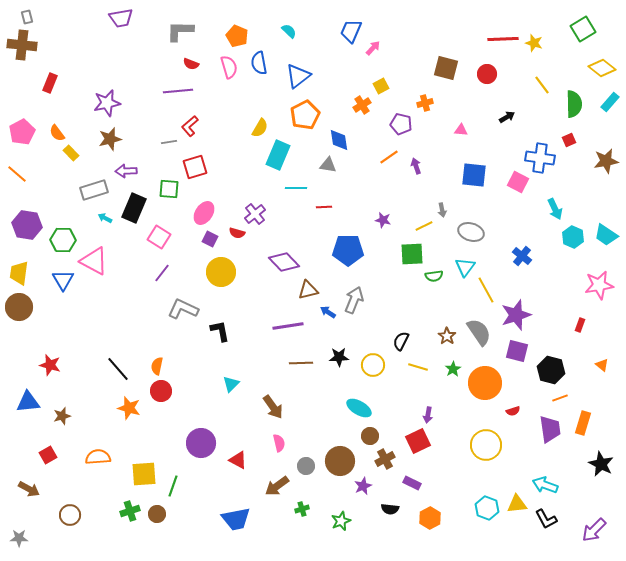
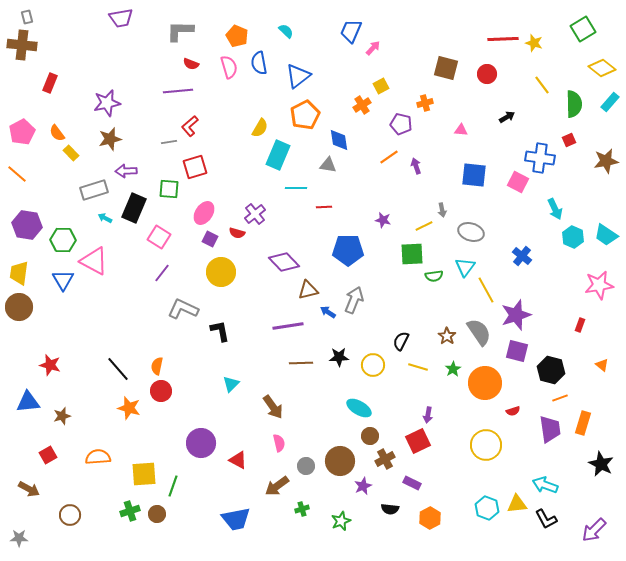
cyan semicircle at (289, 31): moved 3 px left
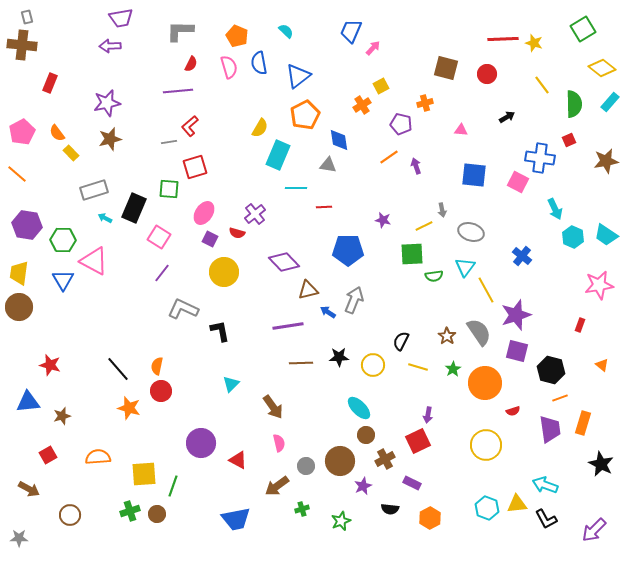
red semicircle at (191, 64): rotated 84 degrees counterclockwise
purple arrow at (126, 171): moved 16 px left, 125 px up
yellow circle at (221, 272): moved 3 px right
cyan ellipse at (359, 408): rotated 15 degrees clockwise
brown circle at (370, 436): moved 4 px left, 1 px up
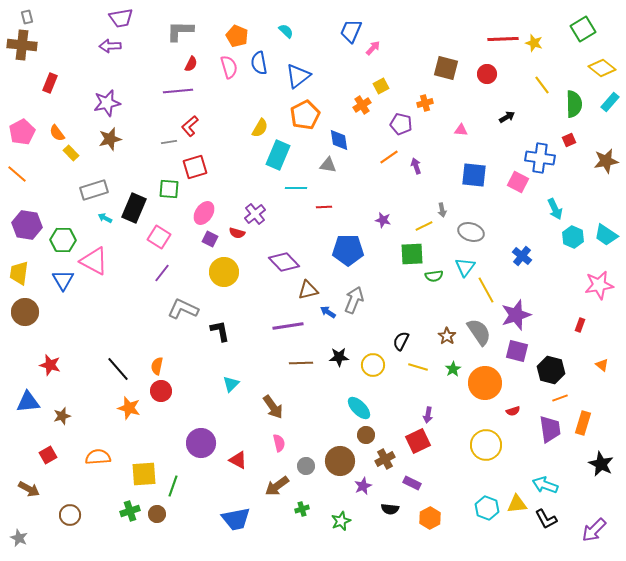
brown circle at (19, 307): moved 6 px right, 5 px down
gray star at (19, 538): rotated 24 degrees clockwise
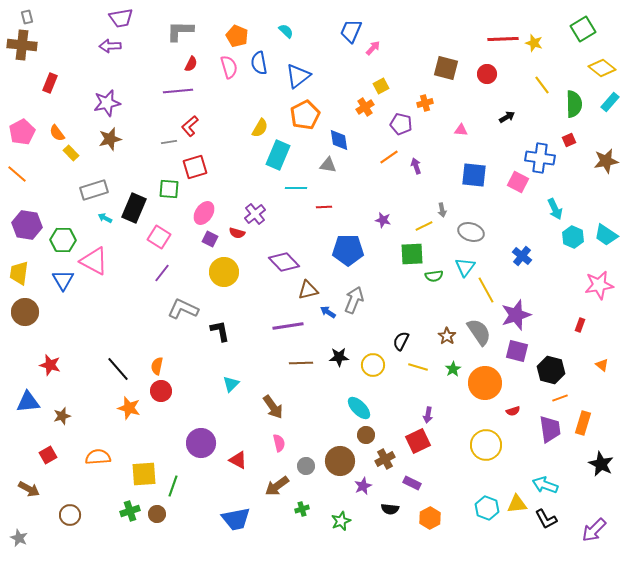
orange cross at (362, 105): moved 3 px right, 2 px down
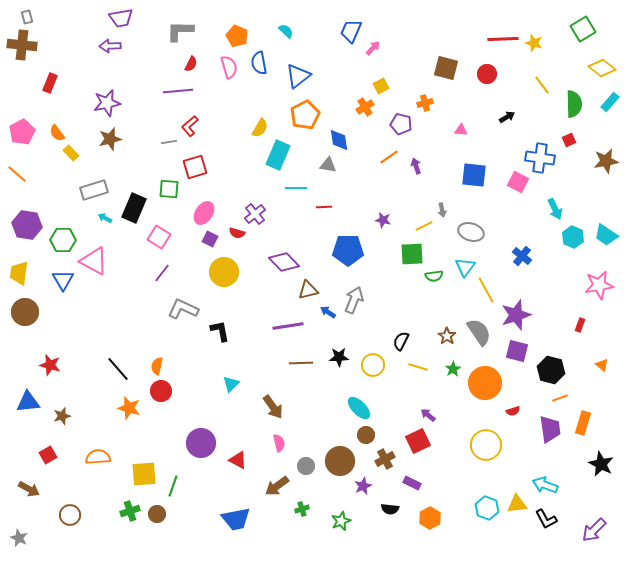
purple arrow at (428, 415): rotated 119 degrees clockwise
